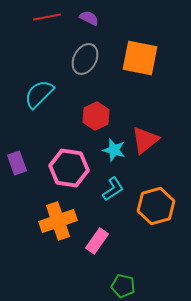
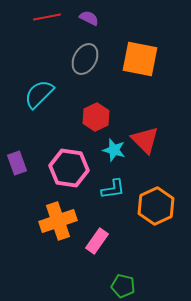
orange square: moved 1 px down
red hexagon: moved 1 px down
red triangle: rotated 36 degrees counterclockwise
cyan L-shape: rotated 25 degrees clockwise
orange hexagon: rotated 9 degrees counterclockwise
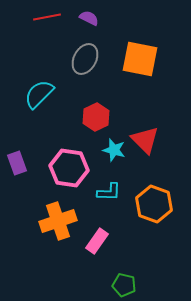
cyan L-shape: moved 4 px left, 3 px down; rotated 10 degrees clockwise
orange hexagon: moved 2 px left, 2 px up; rotated 15 degrees counterclockwise
green pentagon: moved 1 px right, 1 px up
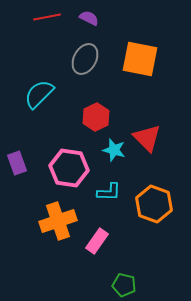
red triangle: moved 2 px right, 2 px up
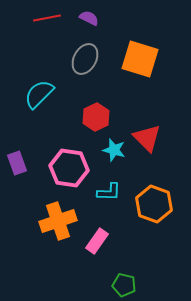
red line: moved 1 px down
orange square: rotated 6 degrees clockwise
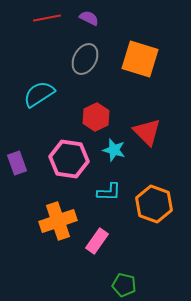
cyan semicircle: rotated 12 degrees clockwise
red triangle: moved 6 px up
pink hexagon: moved 9 px up
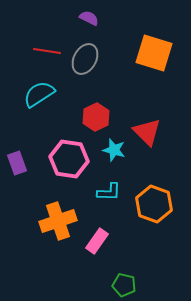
red line: moved 33 px down; rotated 20 degrees clockwise
orange square: moved 14 px right, 6 px up
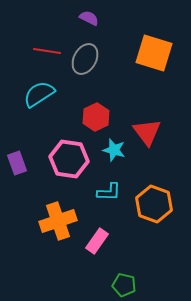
red triangle: rotated 8 degrees clockwise
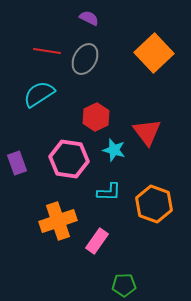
orange square: rotated 30 degrees clockwise
green pentagon: rotated 15 degrees counterclockwise
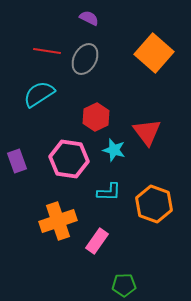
orange square: rotated 6 degrees counterclockwise
purple rectangle: moved 2 px up
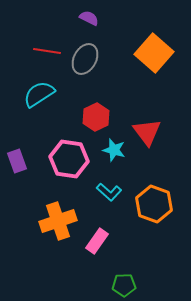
cyan L-shape: rotated 40 degrees clockwise
